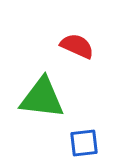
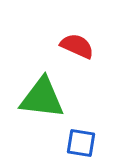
blue square: moved 3 px left; rotated 16 degrees clockwise
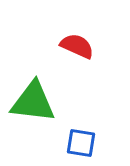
green triangle: moved 9 px left, 4 px down
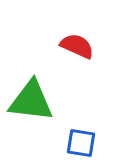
green triangle: moved 2 px left, 1 px up
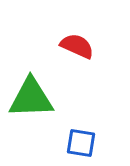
green triangle: moved 3 px up; rotated 9 degrees counterclockwise
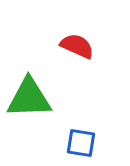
green triangle: moved 2 px left
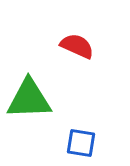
green triangle: moved 1 px down
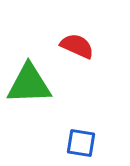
green triangle: moved 15 px up
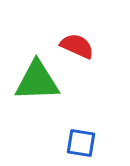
green triangle: moved 8 px right, 3 px up
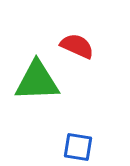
blue square: moved 3 px left, 4 px down
